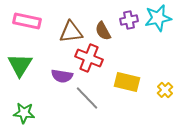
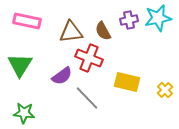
purple semicircle: rotated 45 degrees counterclockwise
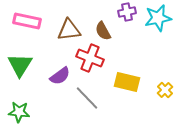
purple cross: moved 2 px left, 8 px up
brown triangle: moved 2 px left, 2 px up
red cross: moved 1 px right
purple semicircle: moved 2 px left
green star: moved 5 px left, 1 px up
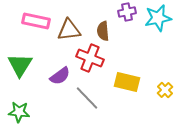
pink rectangle: moved 9 px right
brown semicircle: rotated 24 degrees clockwise
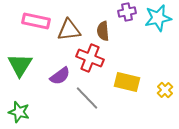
green star: rotated 10 degrees clockwise
